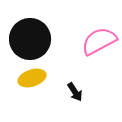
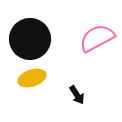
pink semicircle: moved 2 px left, 3 px up
black arrow: moved 2 px right, 3 px down
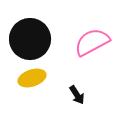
pink semicircle: moved 5 px left, 4 px down
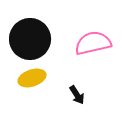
pink semicircle: moved 1 px right, 1 px down; rotated 15 degrees clockwise
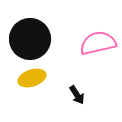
pink semicircle: moved 5 px right
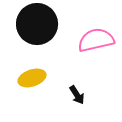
black circle: moved 7 px right, 15 px up
pink semicircle: moved 2 px left, 3 px up
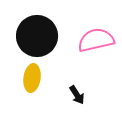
black circle: moved 12 px down
yellow ellipse: rotated 64 degrees counterclockwise
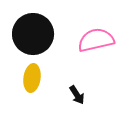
black circle: moved 4 px left, 2 px up
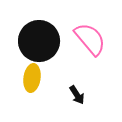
black circle: moved 6 px right, 7 px down
pink semicircle: moved 6 px left, 1 px up; rotated 63 degrees clockwise
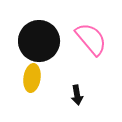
pink semicircle: moved 1 px right
black arrow: rotated 24 degrees clockwise
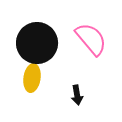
black circle: moved 2 px left, 2 px down
